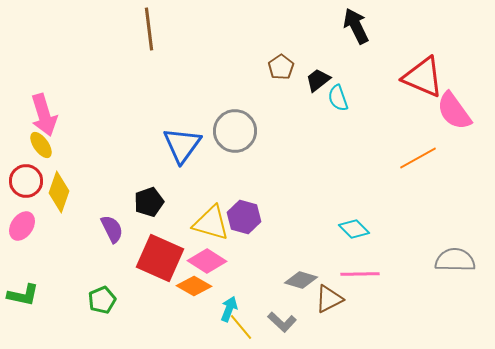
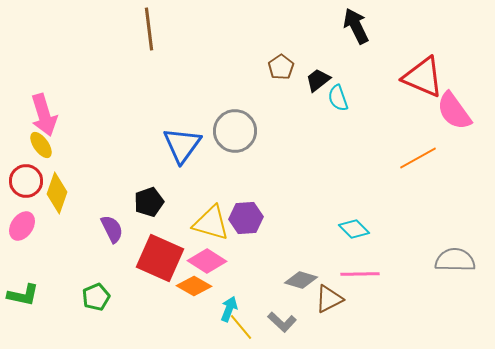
yellow diamond: moved 2 px left, 1 px down
purple hexagon: moved 2 px right, 1 px down; rotated 20 degrees counterclockwise
green pentagon: moved 6 px left, 3 px up
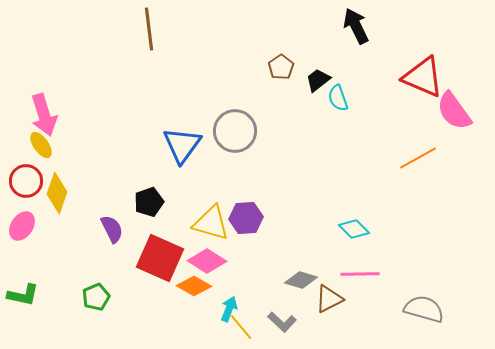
gray semicircle: moved 31 px left, 49 px down; rotated 15 degrees clockwise
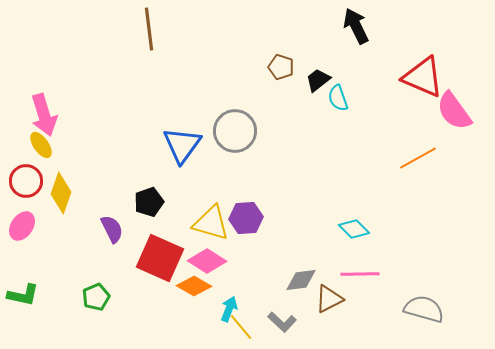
brown pentagon: rotated 20 degrees counterclockwise
yellow diamond: moved 4 px right
gray diamond: rotated 24 degrees counterclockwise
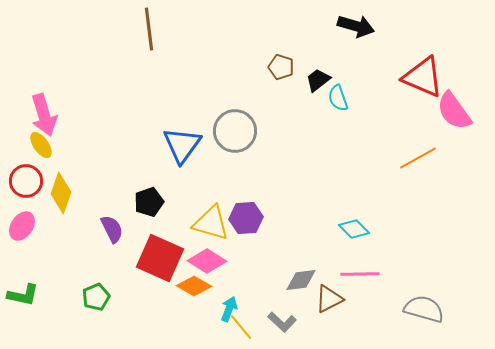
black arrow: rotated 132 degrees clockwise
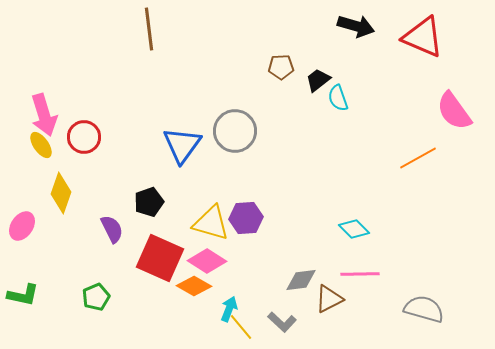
brown pentagon: rotated 20 degrees counterclockwise
red triangle: moved 40 px up
red circle: moved 58 px right, 44 px up
